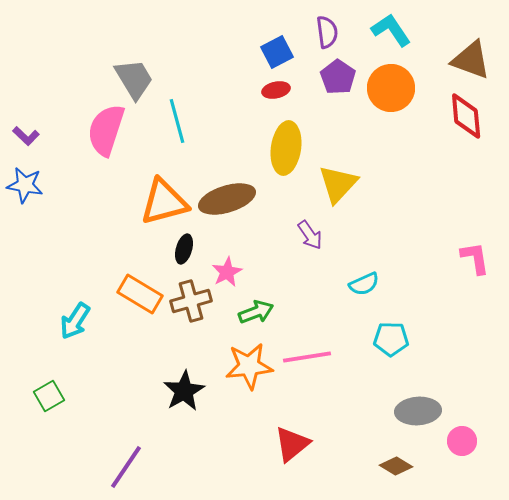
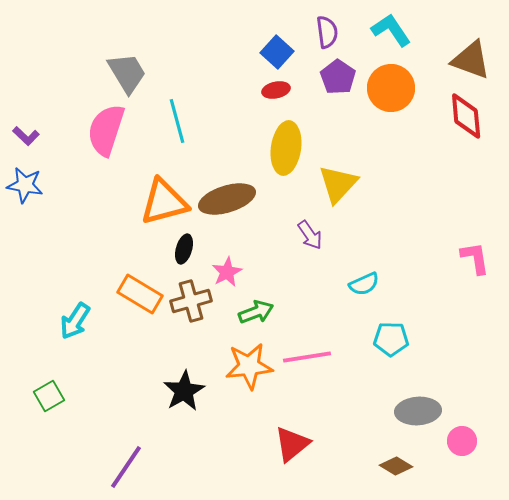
blue square: rotated 20 degrees counterclockwise
gray trapezoid: moved 7 px left, 6 px up
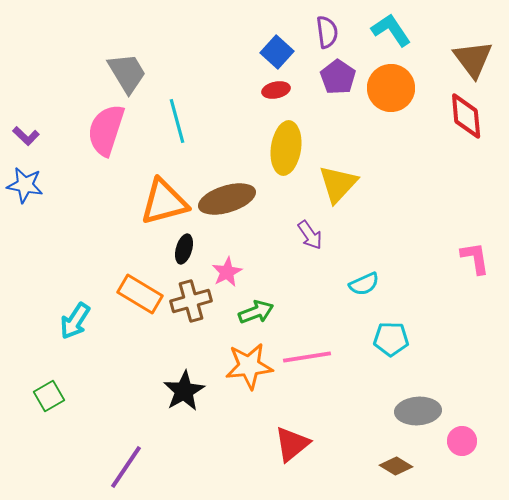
brown triangle: moved 2 px right, 1 px up; rotated 33 degrees clockwise
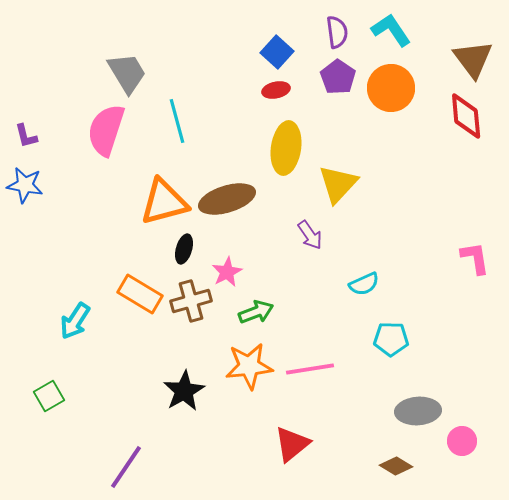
purple semicircle: moved 10 px right
purple L-shape: rotated 32 degrees clockwise
pink line: moved 3 px right, 12 px down
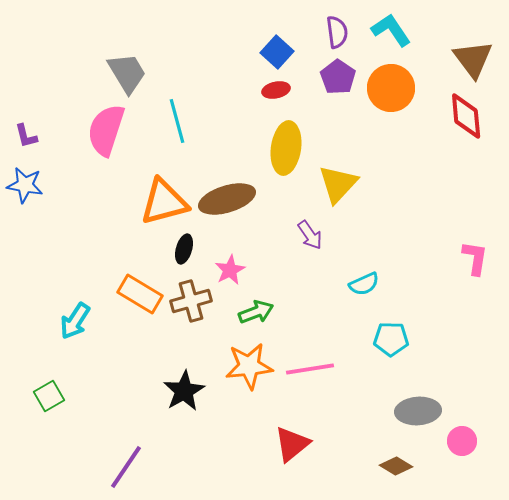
pink L-shape: rotated 18 degrees clockwise
pink star: moved 3 px right, 2 px up
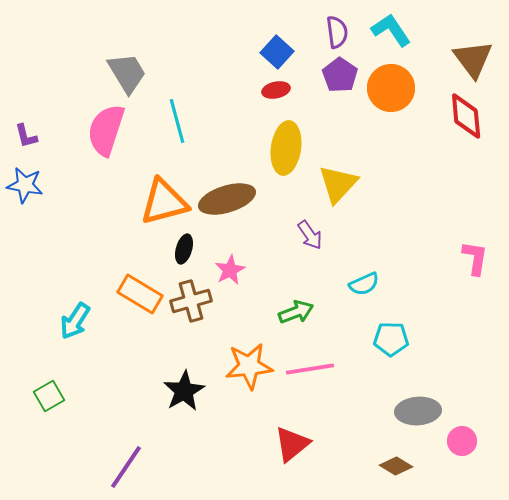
purple pentagon: moved 2 px right, 2 px up
green arrow: moved 40 px right
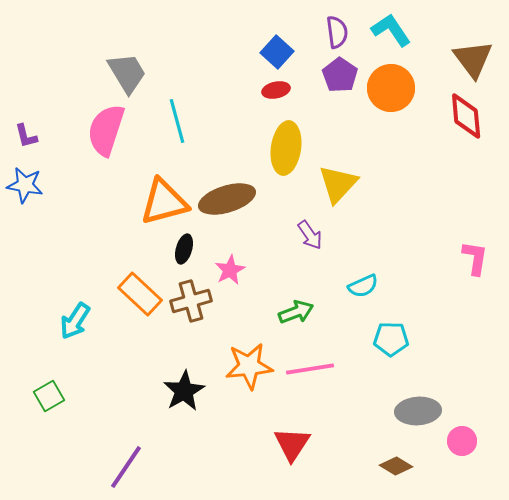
cyan semicircle: moved 1 px left, 2 px down
orange rectangle: rotated 12 degrees clockwise
red triangle: rotated 18 degrees counterclockwise
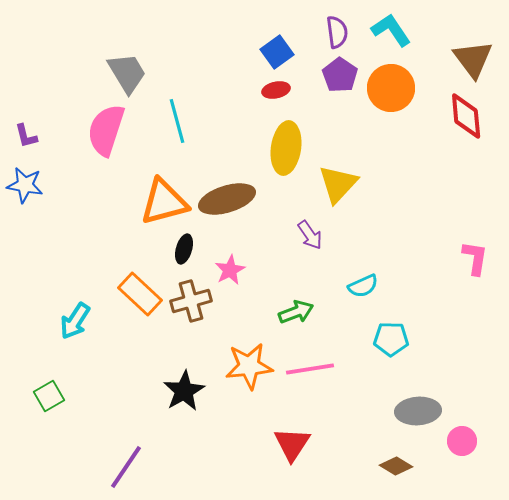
blue square: rotated 12 degrees clockwise
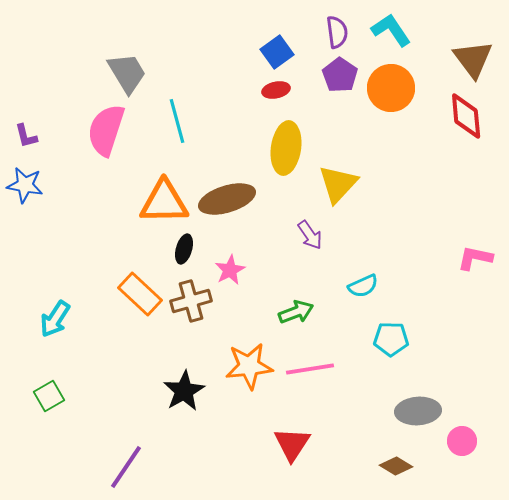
orange triangle: rotated 14 degrees clockwise
pink L-shape: rotated 87 degrees counterclockwise
cyan arrow: moved 20 px left, 2 px up
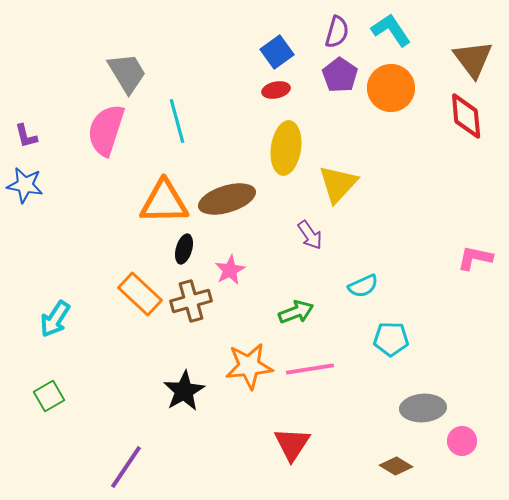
purple semicircle: rotated 24 degrees clockwise
gray ellipse: moved 5 px right, 3 px up
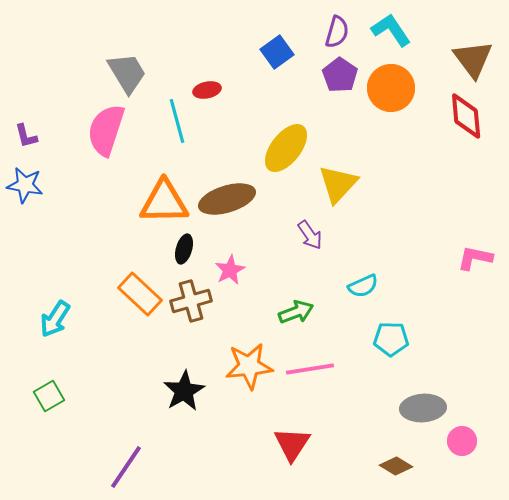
red ellipse: moved 69 px left
yellow ellipse: rotated 30 degrees clockwise
